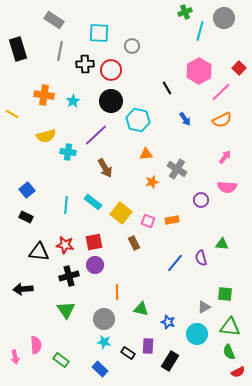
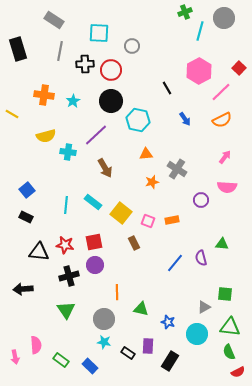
blue rectangle at (100, 369): moved 10 px left, 3 px up
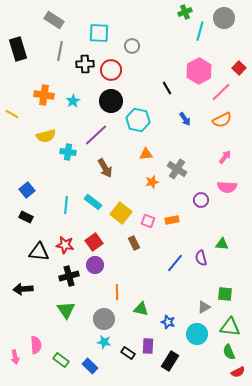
red square at (94, 242): rotated 24 degrees counterclockwise
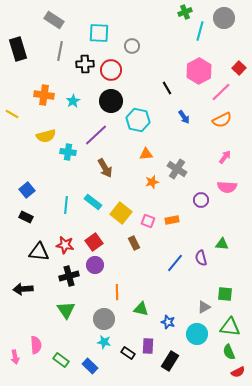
blue arrow at (185, 119): moved 1 px left, 2 px up
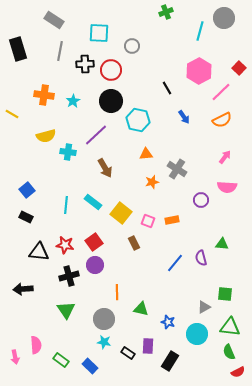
green cross at (185, 12): moved 19 px left
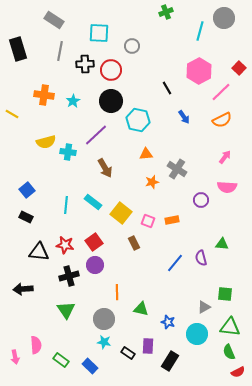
yellow semicircle at (46, 136): moved 6 px down
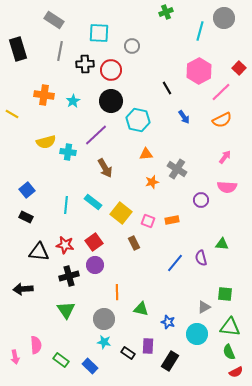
red semicircle at (238, 372): moved 2 px left
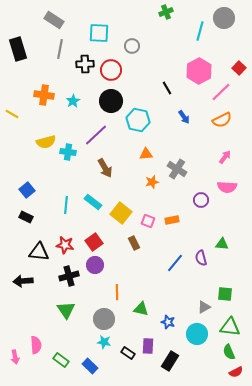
gray line at (60, 51): moved 2 px up
black arrow at (23, 289): moved 8 px up
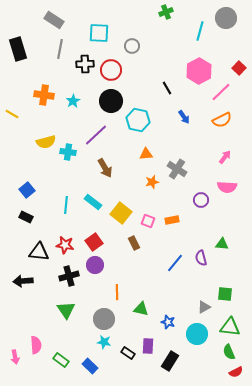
gray circle at (224, 18): moved 2 px right
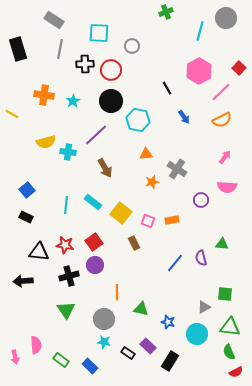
purple rectangle at (148, 346): rotated 49 degrees counterclockwise
